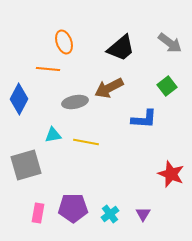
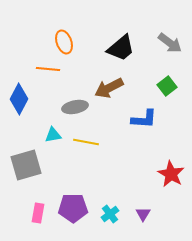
gray ellipse: moved 5 px down
red star: rotated 8 degrees clockwise
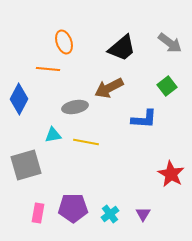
black trapezoid: moved 1 px right
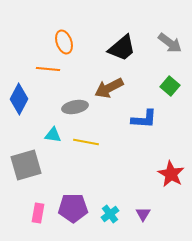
green square: moved 3 px right; rotated 12 degrees counterclockwise
cyan triangle: rotated 18 degrees clockwise
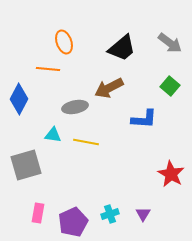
purple pentagon: moved 14 px down; rotated 24 degrees counterclockwise
cyan cross: rotated 18 degrees clockwise
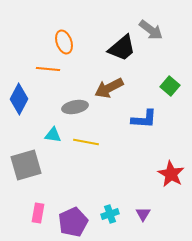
gray arrow: moved 19 px left, 13 px up
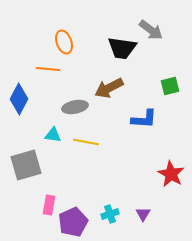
black trapezoid: rotated 48 degrees clockwise
green square: rotated 36 degrees clockwise
pink rectangle: moved 11 px right, 8 px up
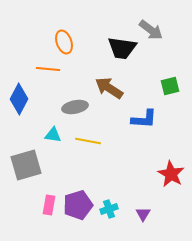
brown arrow: rotated 60 degrees clockwise
yellow line: moved 2 px right, 1 px up
cyan cross: moved 1 px left, 5 px up
purple pentagon: moved 5 px right, 17 px up; rotated 8 degrees clockwise
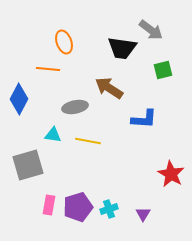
green square: moved 7 px left, 16 px up
gray square: moved 2 px right
purple pentagon: moved 2 px down
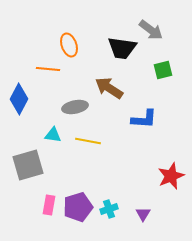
orange ellipse: moved 5 px right, 3 px down
red star: moved 2 px down; rotated 20 degrees clockwise
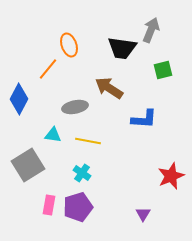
gray arrow: rotated 105 degrees counterclockwise
orange line: rotated 55 degrees counterclockwise
gray square: rotated 16 degrees counterclockwise
cyan cross: moved 27 px left, 36 px up; rotated 36 degrees counterclockwise
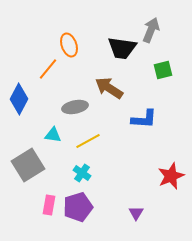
yellow line: rotated 40 degrees counterclockwise
purple triangle: moved 7 px left, 1 px up
